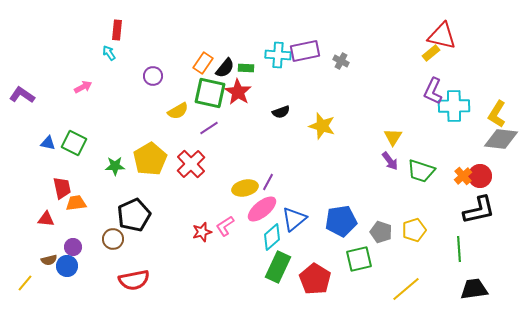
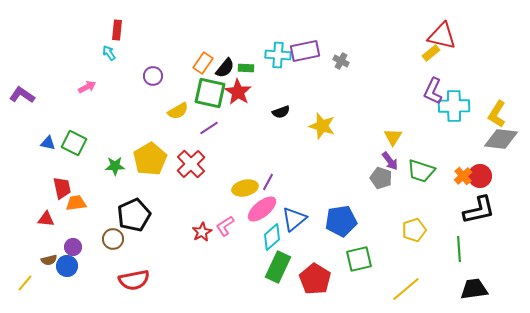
pink arrow at (83, 87): moved 4 px right
red star at (202, 232): rotated 12 degrees counterclockwise
gray pentagon at (381, 232): moved 54 px up
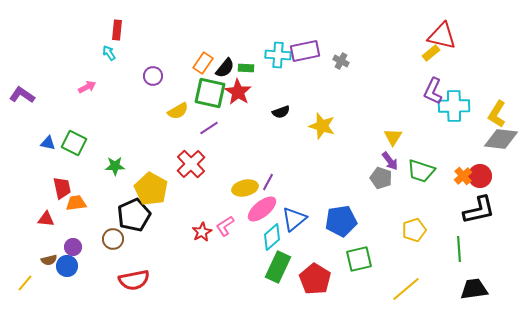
yellow pentagon at (150, 159): moved 1 px right, 30 px down; rotated 12 degrees counterclockwise
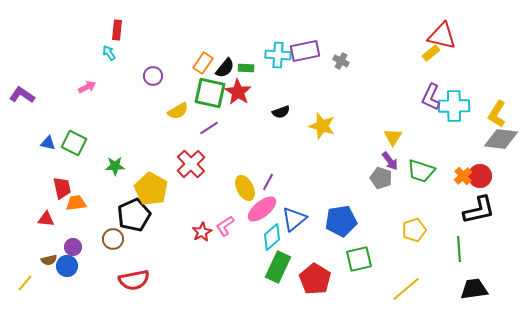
purple L-shape at (433, 91): moved 2 px left, 6 px down
yellow ellipse at (245, 188): rotated 75 degrees clockwise
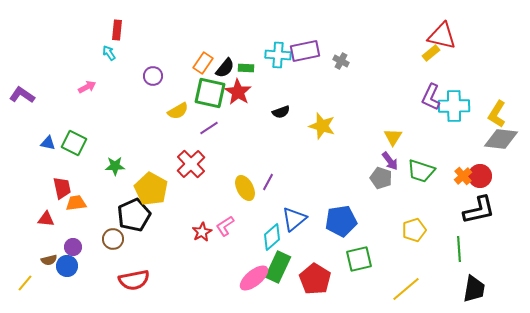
pink ellipse at (262, 209): moved 8 px left, 69 px down
black trapezoid at (474, 289): rotated 108 degrees clockwise
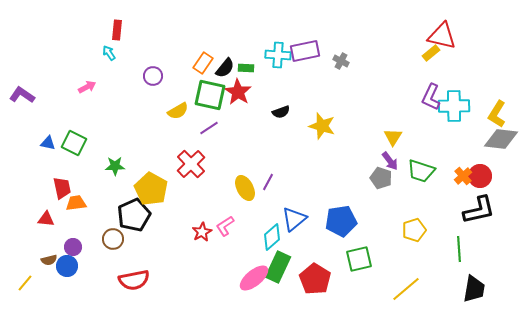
green square at (210, 93): moved 2 px down
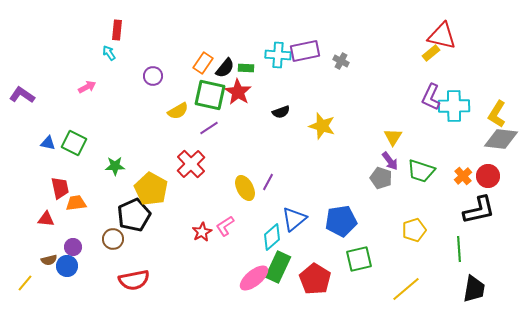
red circle at (480, 176): moved 8 px right
red trapezoid at (62, 188): moved 2 px left
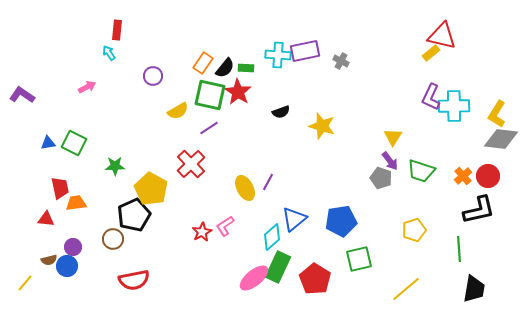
blue triangle at (48, 143): rotated 21 degrees counterclockwise
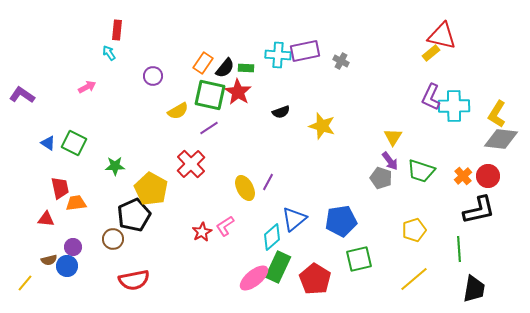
blue triangle at (48, 143): rotated 42 degrees clockwise
yellow line at (406, 289): moved 8 px right, 10 px up
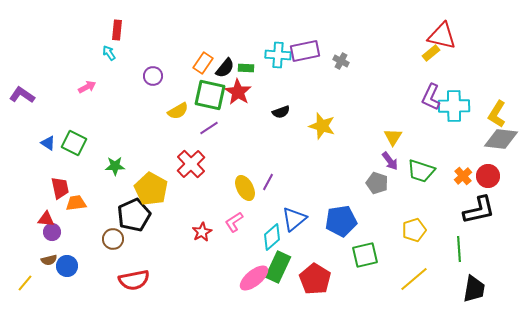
gray pentagon at (381, 178): moved 4 px left, 5 px down
pink L-shape at (225, 226): moved 9 px right, 4 px up
purple circle at (73, 247): moved 21 px left, 15 px up
green square at (359, 259): moved 6 px right, 4 px up
